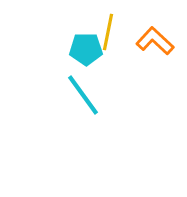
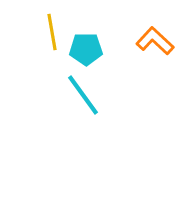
yellow line: moved 56 px left; rotated 21 degrees counterclockwise
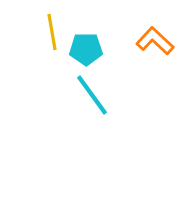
cyan line: moved 9 px right
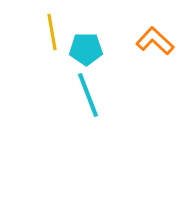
cyan line: moved 4 px left; rotated 15 degrees clockwise
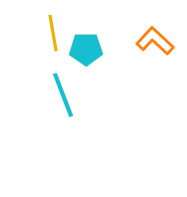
yellow line: moved 1 px right, 1 px down
cyan line: moved 25 px left
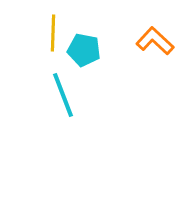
yellow line: rotated 12 degrees clockwise
cyan pentagon: moved 2 px left, 1 px down; rotated 12 degrees clockwise
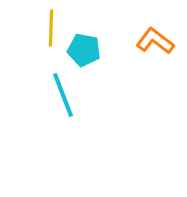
yellow line: moved 2 px left, 5 px up
orange L-shape: rotated 6 degrees counterclockwise
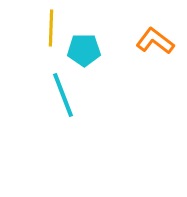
cyan pentagon: rotated 12 degrees counterclockwise
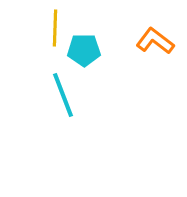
yellow line: moved 4 px right
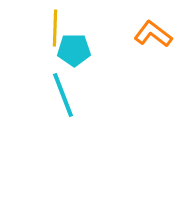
orange L-shape: moved 2 px left, 7 px up
cyan pentagon: moved 10 px left
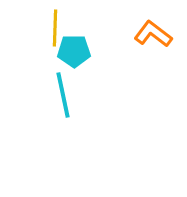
cyan pentagon: moved 1 px down
cyan line: rotated 9 degrees clockwise
